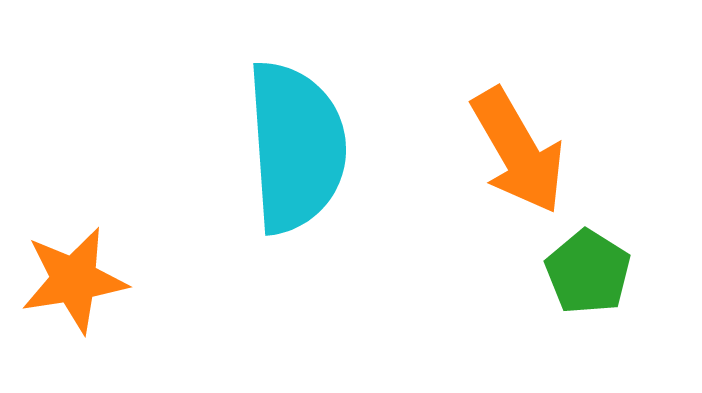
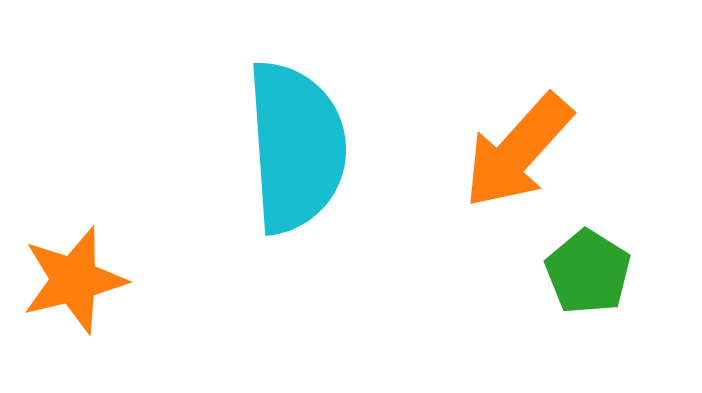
orange arrow: rotated 72 degrees clockwise
orange star: rotated 5 degrees counterclockwise
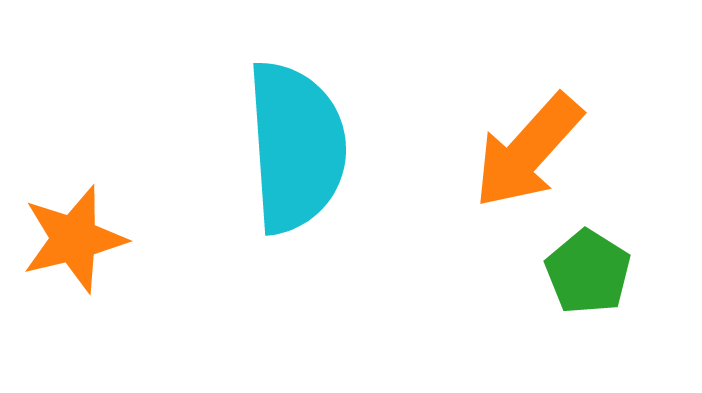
orange arrow: moved 10 px right
orange star: moved 41 px up
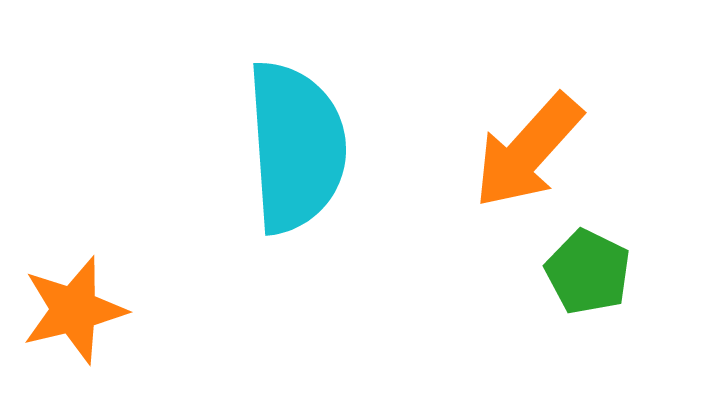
orange star: moved 71 px down
green pentagon: rotated 6 degrees counterclockwise
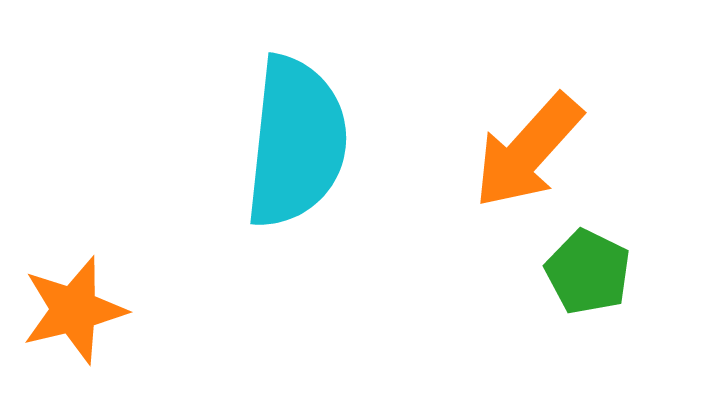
cyan semicircle: moved 5 px up; rotated 10 degrees clockwise
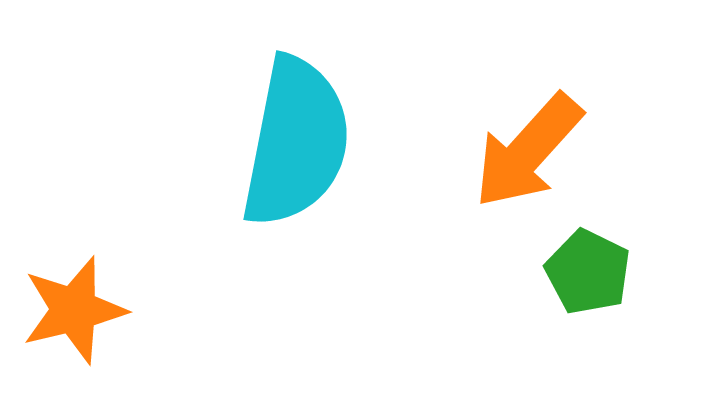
cyan semicircle: rotated 5 degrees clockwise
